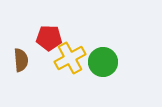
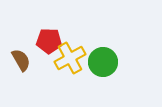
red pentagon: moved 3 px down
brown semicircle: rotated 25 degrees counterclockwise
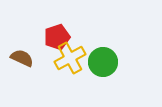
red pentagon: moved 8 px right, 4 px up; rotated 20 degrees counterclockwise
brown semicircle: moved 1 px right, 2 px up; rotated 35 degrees counterclockwise
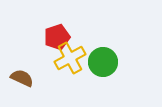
brown semicircle: moved 20 px down
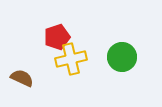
yellow cross: moved 1 px right, 1 px down; rotated 16 degrees clockwise
green circle: moved 19 px right, 5 px up
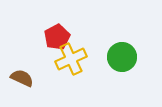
red pentagon: rotated 10 degrees counterclockwise
yellow cross: rotated 12 degrees counterclockwise
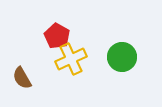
red pentagon: moved 1 px up; rotated 15 degrees counterclockwise
brown semicircle: rotated 145 degrees counterclockwise
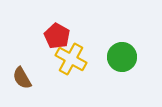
yellow cross: rotated 36 degrees counterclockwise
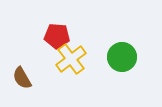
red pentagon: rotated 25 degrees counterclockwise
yellow cross: rotated 24 degrees clockwise
